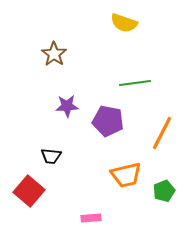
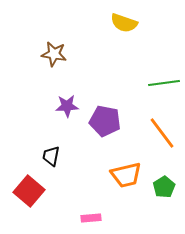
brown star: rotated 25 degrees counterclockwise
green line: moved 29 px right
purple pentagon: moved 3 px left
orange line: rotated 64 degrees counterclockwise
black trapezoid: rotated 95 degrees clockwise
green pentagon: moved 4 px up; rotated 10 degrees counterclockwise
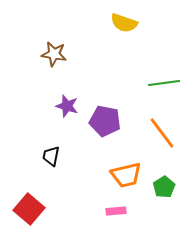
purple star: rotated 20 degrees clockwise
red square: moved 18 px down
pink rectangle: moved 25 px right, 7 px up
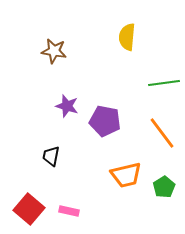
yellow semicircle: moved 3 px right, 14 px down; rotated 76 degrees clockwise
brown star: moved 3 px up
pink rectangle: moved 47 px left; rotated 18 degrees clockwise
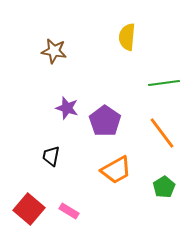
purple star: moved 2 px down
purple pentagon: rotated 24 degrees clockwise
orange trapezoid: moved 10 px left, 5 px up; rotated 16 degrees counterclockwise
pink rectangle: rotated 18 degrees clockwise
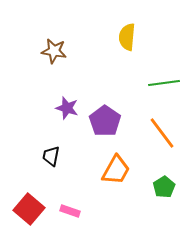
orange trapezoid: rotated 32 degrees counterclockwise
pink rectangle: moved 1 px right; rotated 12 degrees counterclockwise
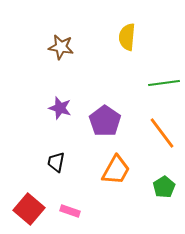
brown star: moved 7 px right, 4 px up
purple star: moved 7 px left
black trapezoid: moved 5 px right, 6 px down
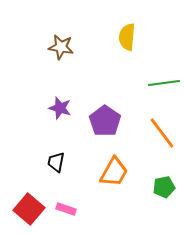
orange trapezoid: moved 2 px left, 2 px down
green pentagon: rotated 20 degrees clockwise
pink rectangle: moved 4 px left, 2 px up
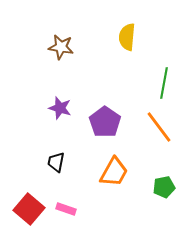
green line: rotated 72 degrees counterclockwise
purple pentagon: moved 1 px down
orange line: moved 3 px left, 6 px up
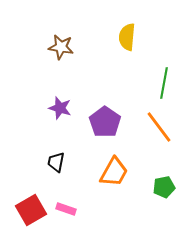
red square: moved 2 px right, 1 px down; rotated 20 degrees clockwise
